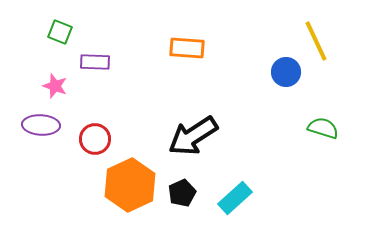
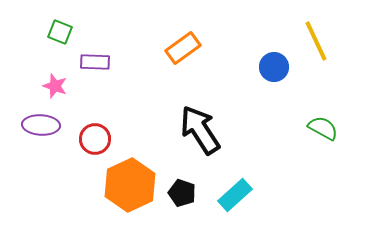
orange rectangle: moved 4 px left; rotated 40 degrees counterclockwise
blue circle: moved 12 px left, 5 px up
green semicircle: rotated 12 degrees clockwise
black arrow: moved 7 px right, 6 px up; rotated 90 degrees clockwise
black pentagon: rotated 28 degrees counterclockwise
cyan rectangle: moved 3 px up
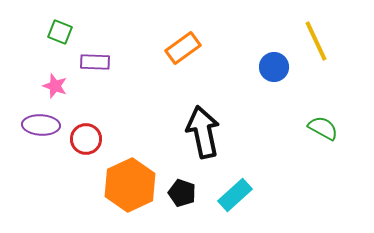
black arrow: moved 3 px right, 2 px down; rotated 21 degrees clockwise
red circle: moved 9 px left
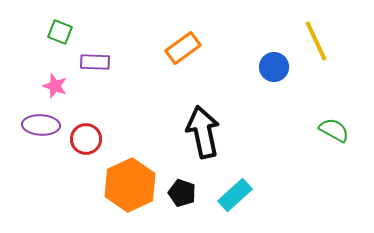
green semicircle: moved 11 px right, 2 px down
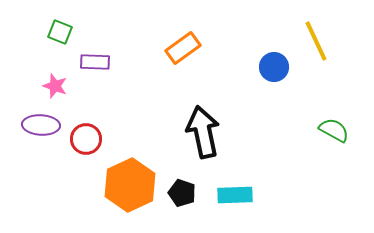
cyan rectangle: rotated 40 degrees clockwise
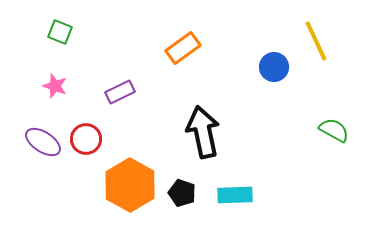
purple rectangle: moved 25 px right, 30 px down; rotated 28 degrees counterclockwise
purple ellipse: moved 2 px right, 17 px down; rotated 30 degrees clockwise
orange hexagon: rotated 6 degrees counterclockwise
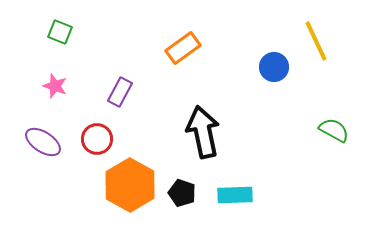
purple rectangle: rotated 36 degrees counterclockwise
red circle: moved 11 px right
